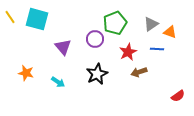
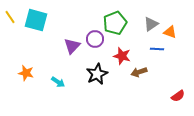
cyan square: moved 1 px left, 1 px down
purple triangle: moved 9 px right, 1 px up; rotated 24 degrees clockwise
red star: moved 6 px left, 4 px down; rotated 30 degrees counterclockwise
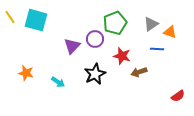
black star: moved 2 px left
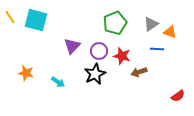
purple circle: moved 4 px right, 12 px down
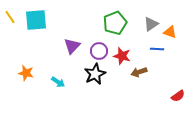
cyan square: rotated 20 degrees counterclockwise
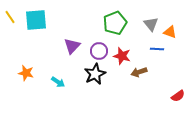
gray triangle: rotated 35 degrees counterclockwise
